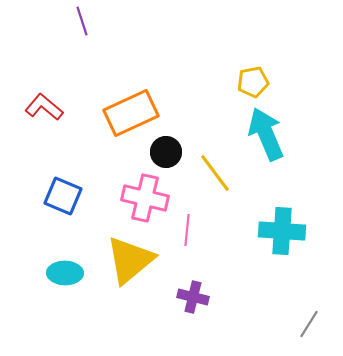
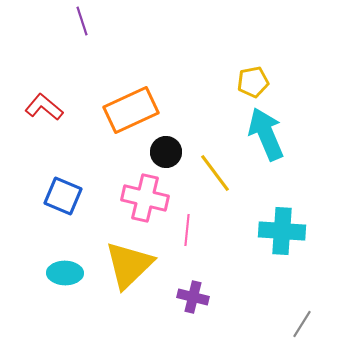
orange rectangle: moved 3 px up
yellow triangle: moved 1 px left, 5 px down; rotated 4 degrees counterclockwise
gray line: moved 7 px left
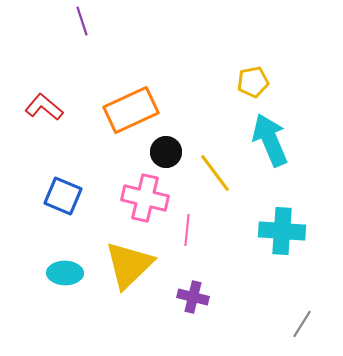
cyan arrow: moved 4 px right, 6 px down
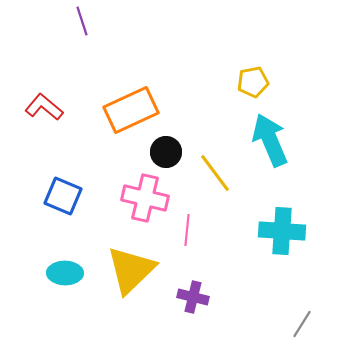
yellow triangle: moved 2 px right, 5 px down
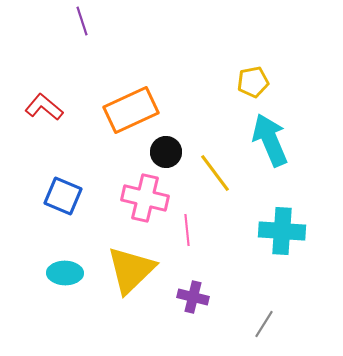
pink line: rotated 12 degrees counterclockwise
gray line: moved 38 px left
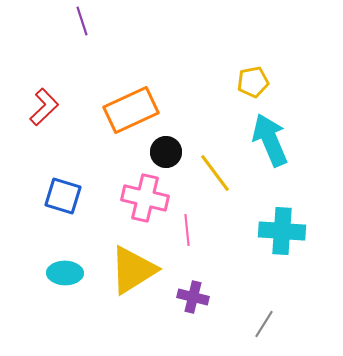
red L-shape: rotated 96 degrees clockwise
blue square: rotated 6 degrees counterclockwise
yellow triangle: moved 2 px right; rotated 12 degrees clockwise
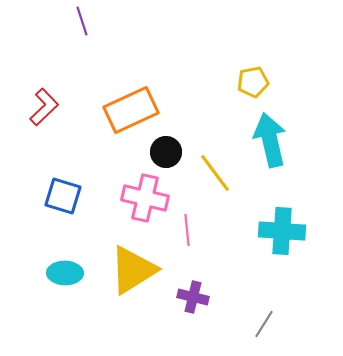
cyan arrow: rotated 10 degrees clockwise
